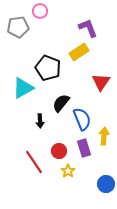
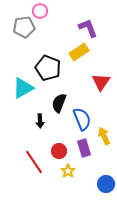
gray pentagon: moved 6 px right
black semicircle: moved 2 px left; rotated 18 degrees counterclockwise
yellow arrow: rotated 30 degrees counterclockwise
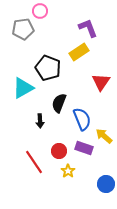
gray pentagon: moved 1 px left, 2 px down
yellow arrow: rotated 24 degrees counterclockwise
purple rectangle: rotated 54 degrees counterclockwise
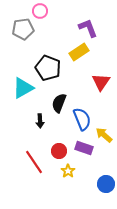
yellow arrow: moved 1 px up
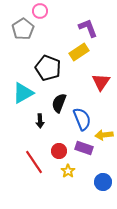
gray pentagon: rotated 25 degrees counterclockwise
cyan triangle: moved 5 px down
yellow arrow: rotated 48 degrees counterclockwise
blue circle: moved 3 px left, 2 px up
